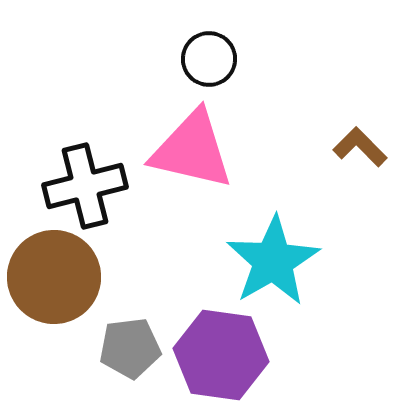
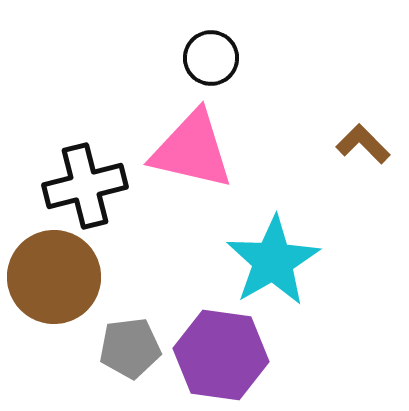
black circle: moved 2 px right, 1 px up
brown L-shape: moved 3 px right, 3 px up
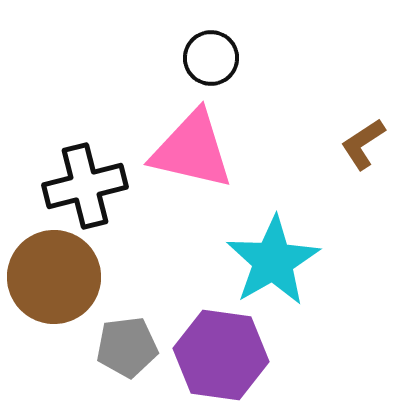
brown L-shape: rotated 78 degrees counterclockwise
gray pentagon: moved 3 px left, 1 px up
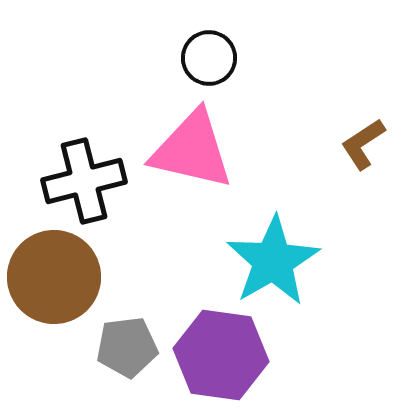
black circle: moved 2 px left
black cross: moved 1 px left, 5 px up
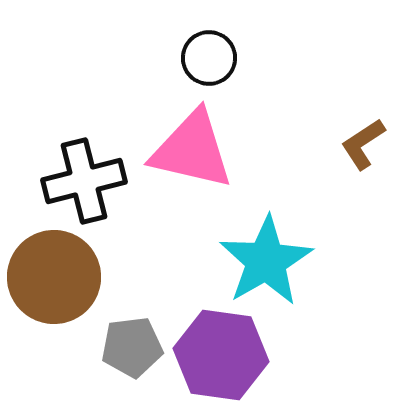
cyan star: moved 7 px left
gray pentagon: moved 5 px right
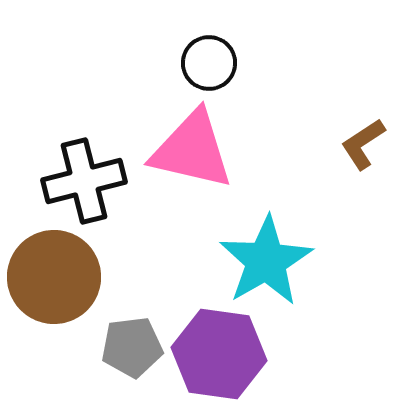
black circle: moved 5 px down
purple hexagon: moved 2 px left, 1 px up
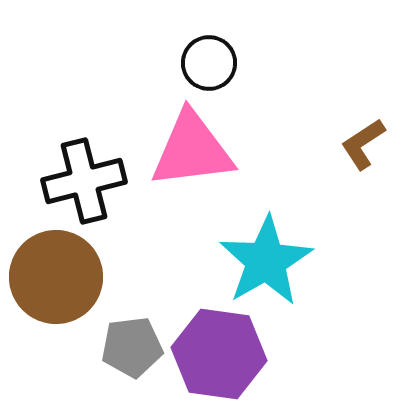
pink triangle: rotated 20 degrees counterclockwise
brown circle: moved 2 px right
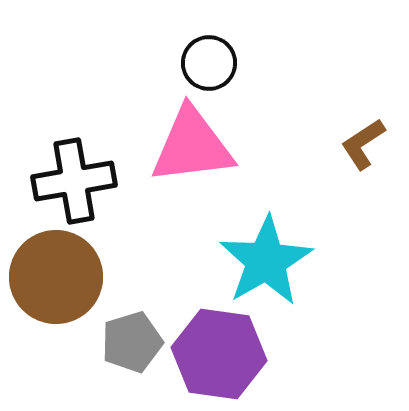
pink triangle: moved 4 px up
black cross: moved 10 px left; rotated 4 degrees clockwise
gray pentagon: moved 5 px up; rotated 10 degrees counterclockwise
